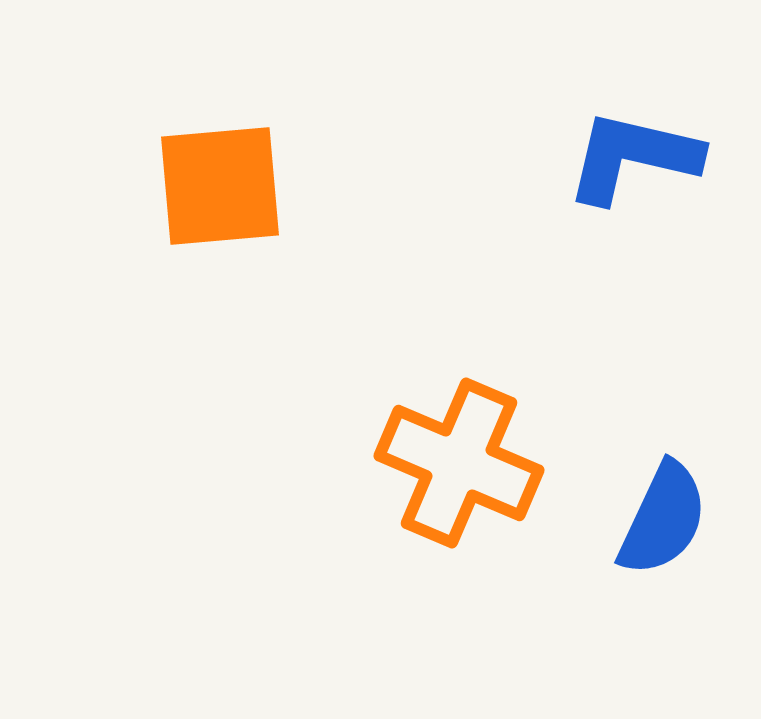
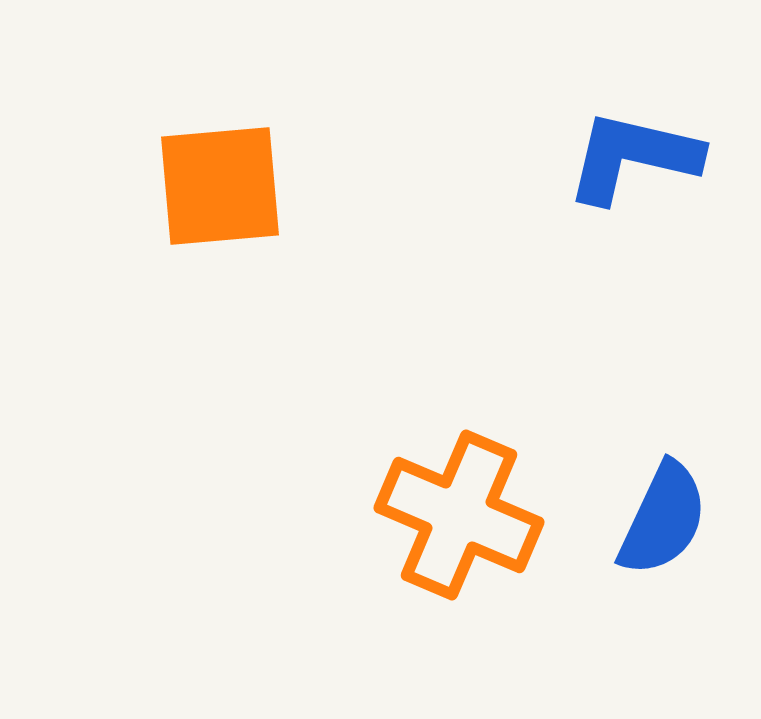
orange cross: moved 52 px down
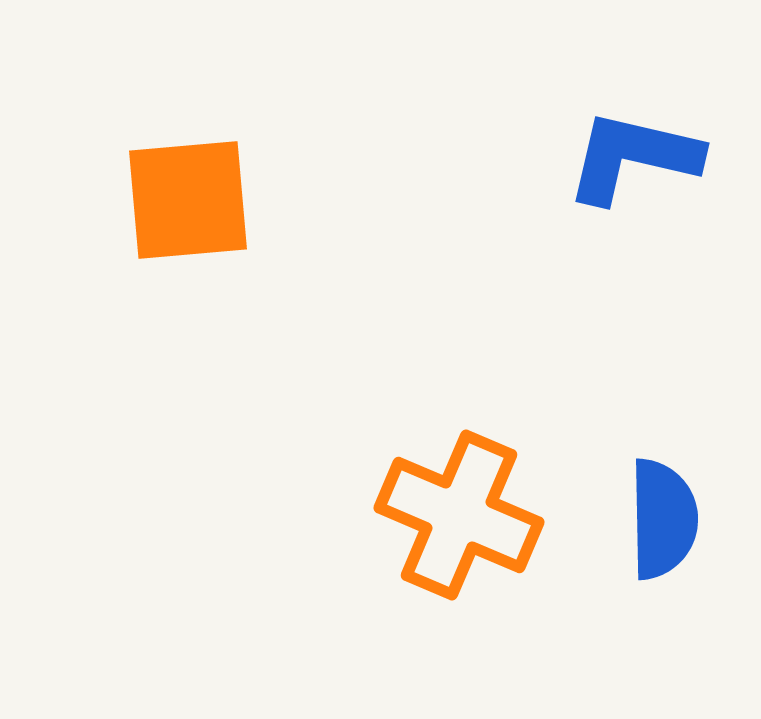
orange square: moved 32 px left, 14 px down
blue semicircle: rotated 26 degrees counterclockwise
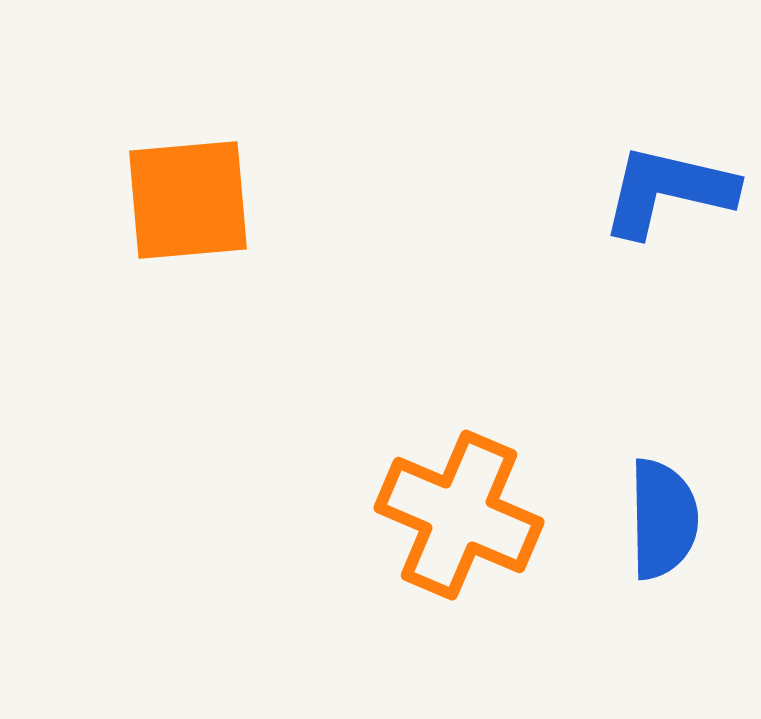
blue L-shape: moved 35 px right, 34 px down
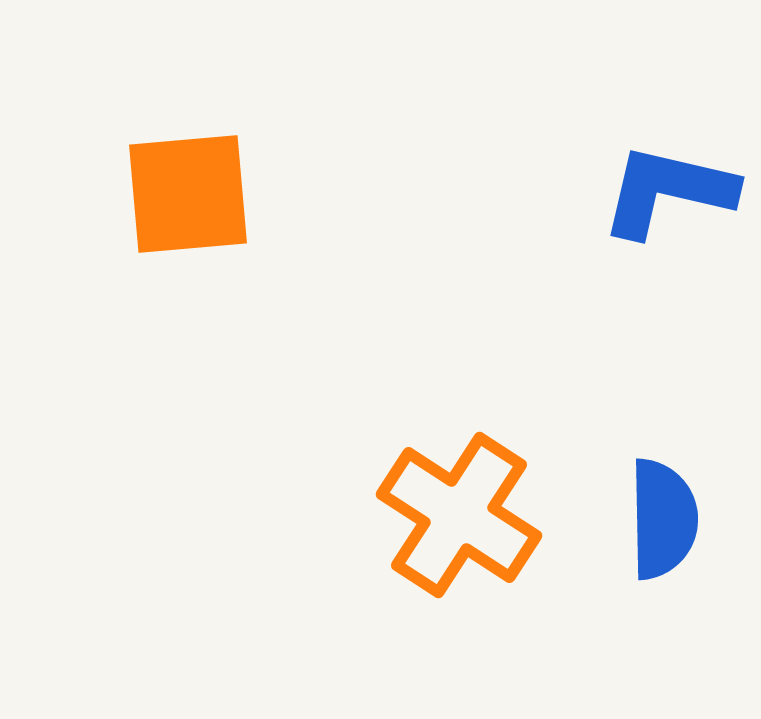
orange square: moved 6 px up
orange cross: rotated 10 degrees clockwise
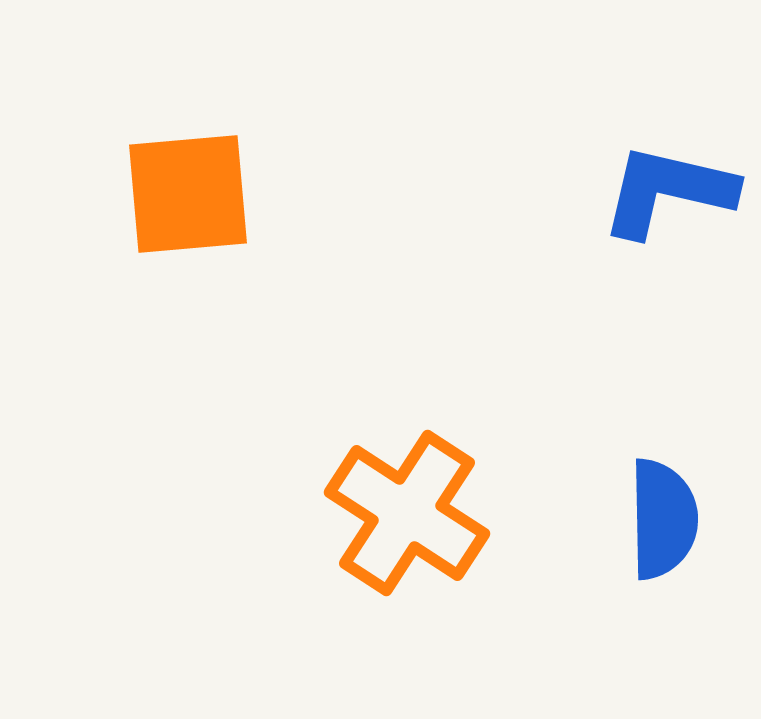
orange cross: moved 52 px left, 2 px up
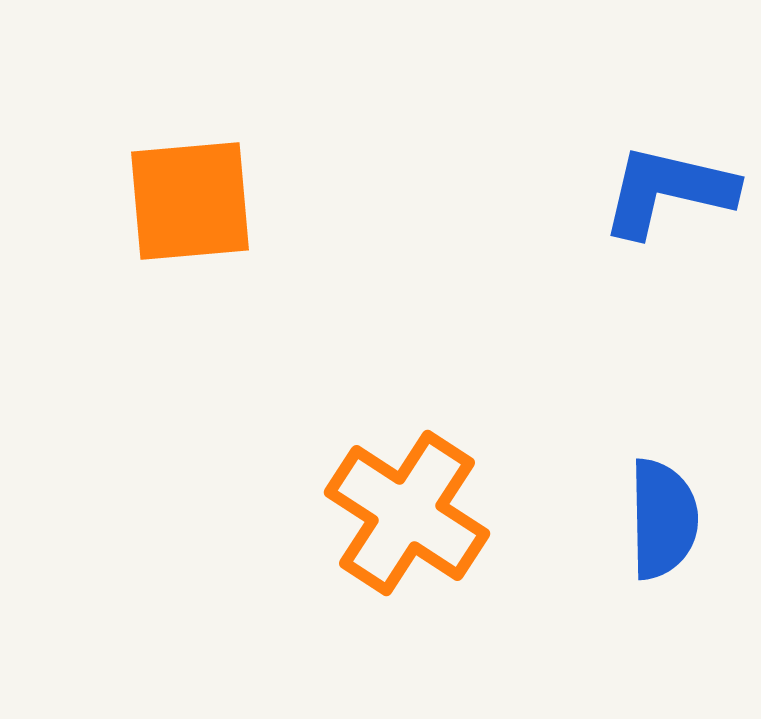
orange square: moved 2 px right, 7 px down
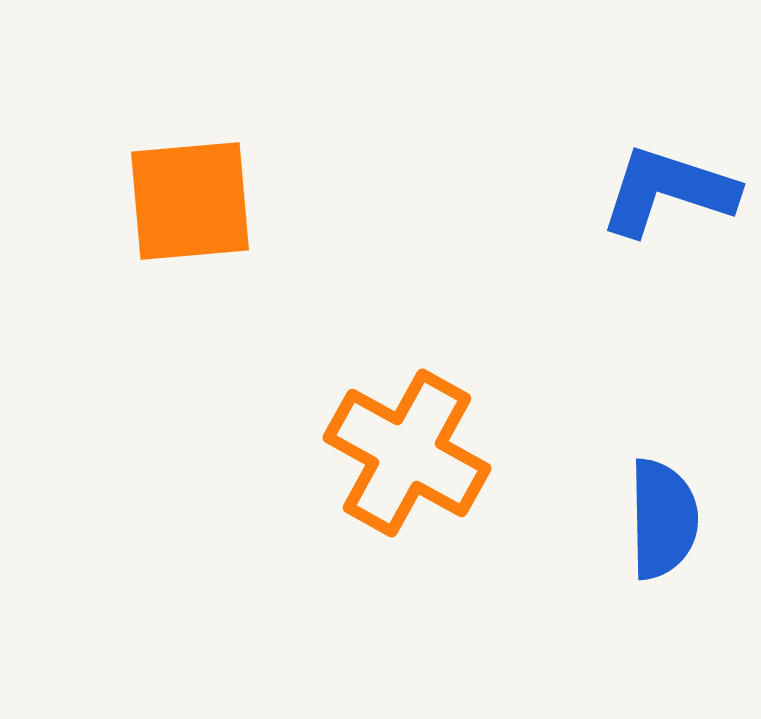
blue L-shape: rotated 5 degrees clockwise
orange cross: moved 60 px up; rotated 4 degrees counterclockwise
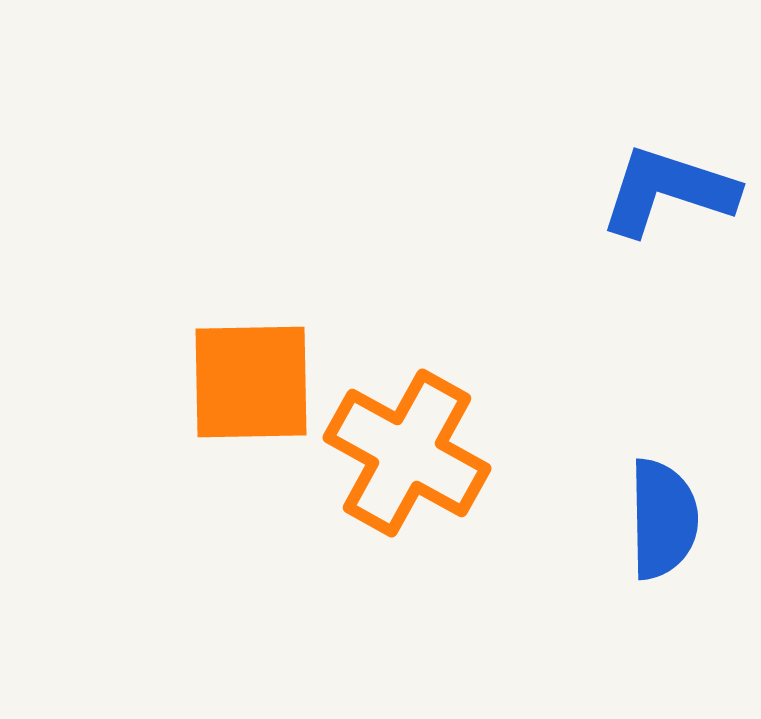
orange square: moved 61 px right, 181 px down; rotated 4 degrees clockwise
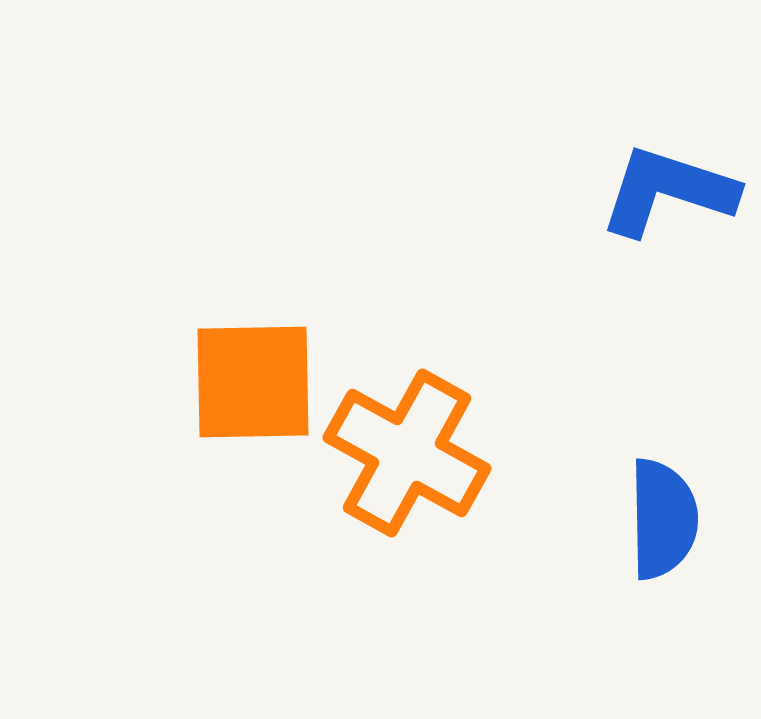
orange square: moved 2 px right
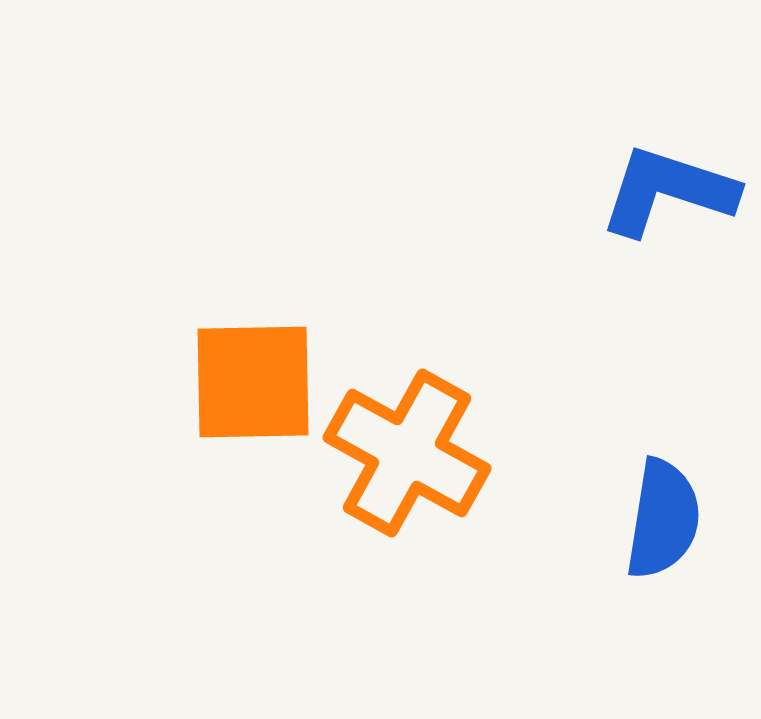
blue semicircle: rotated 10 degrees clockwise
